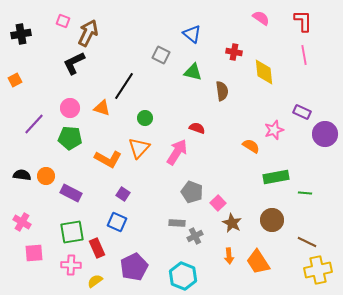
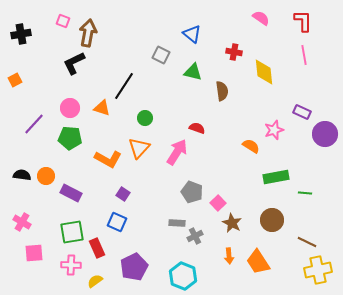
brown arrow at (88, 33): rotated 16 degrees counterclockwise
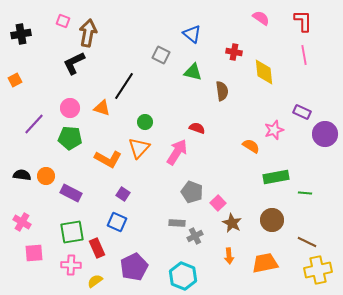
green circle at (145, 118): moved 4 px down
orange trapezoid at (258, 262): moved 7 px right, 1 px down; rotated 112 degrees clockwise
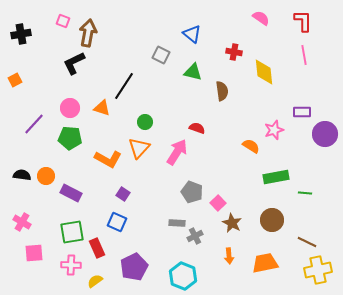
purple rectangle at (302, 112): rotated 24 degrees counterclockwise
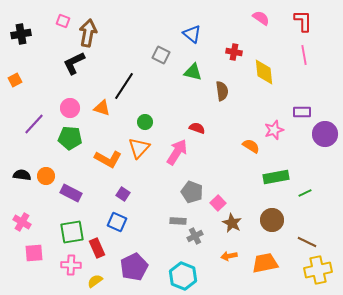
green line at (305, 193): rotated 32 degrees counterclockwise
gray rectangle at (177, 223): moved 1 px right, 2 px up
orange arrow at (229, 256): rotated 84 degrees clockwise
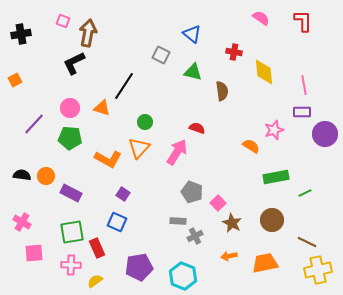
pink line at (304, 55): moved 30 px down
purple pentagon at (134, 267): moved 5 px right; rotated 16 degrees clockwise
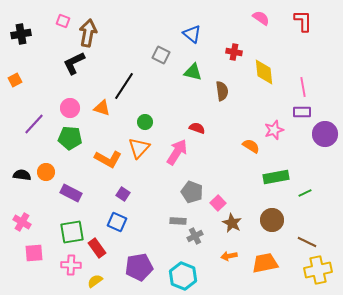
pink line at (304, 85): moved 1 px left, 2 px down
orange circle at (46, 176): moved 4 px up
red rectangle at (97, 248): rotated 12 degrees counterclockwise
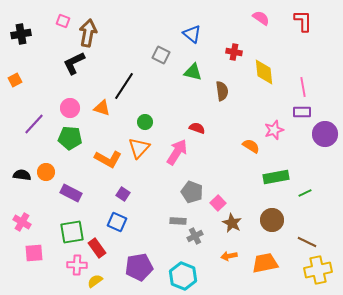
pink cross at (71, 265): moved 6 px right
